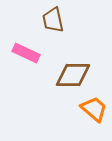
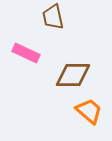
brown trapezoid: moved 3 px up
orange trapezoid: moved 5 px left, 2 px down
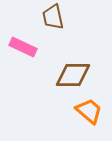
pink rectangle: moved 3 px left, 6 px up
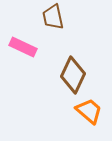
brown diamond: rotated 66 degrees counterclockwise
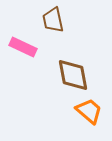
brown trapezoid: moved 3 px down
brown diamond: rotated 36 degrees counterclockwise
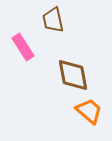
pink rectangle: rotated 32 degrees clockwise
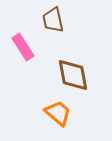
orange trapezoid: moved 31 px left, 2 px down
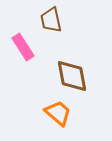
brown trapezoid: moved 2 px left
brown diamond: moved 1 px left, 1 px down
